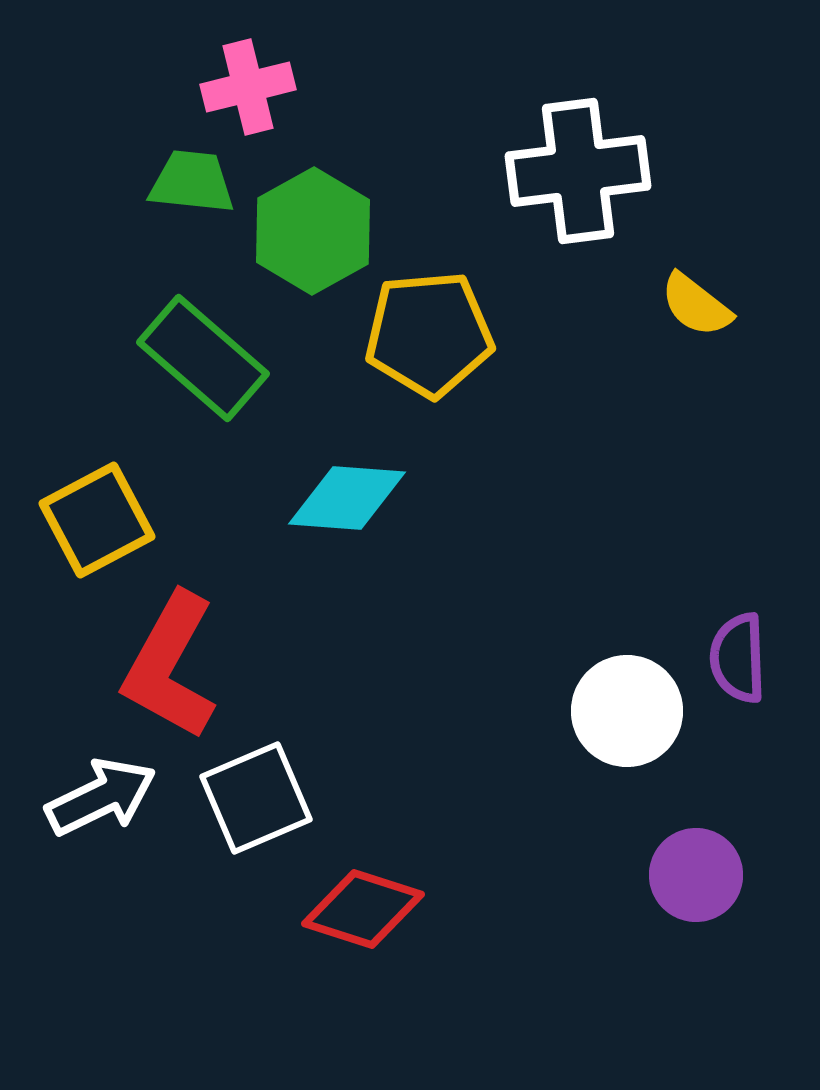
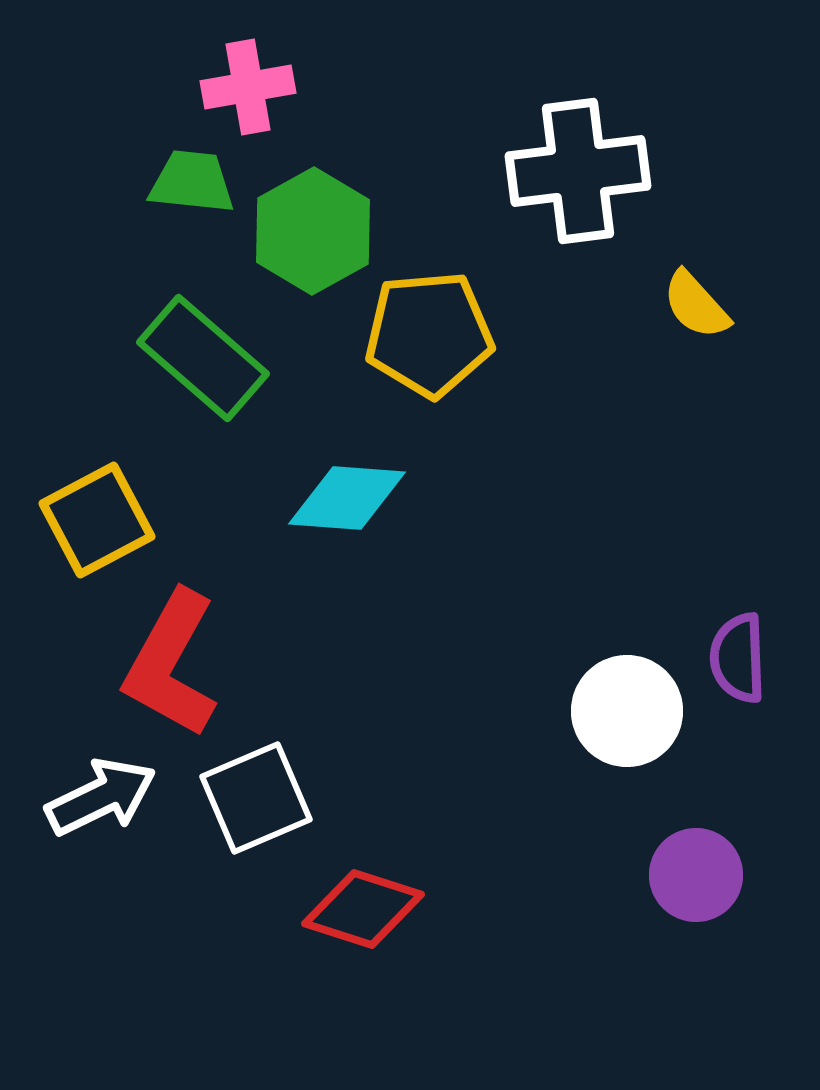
pink cross: rotated 4 degrees clockwise
yellow semicircle: rotated 10 degrees clockwise
red L-shape: moved 1 px right, 2 px up
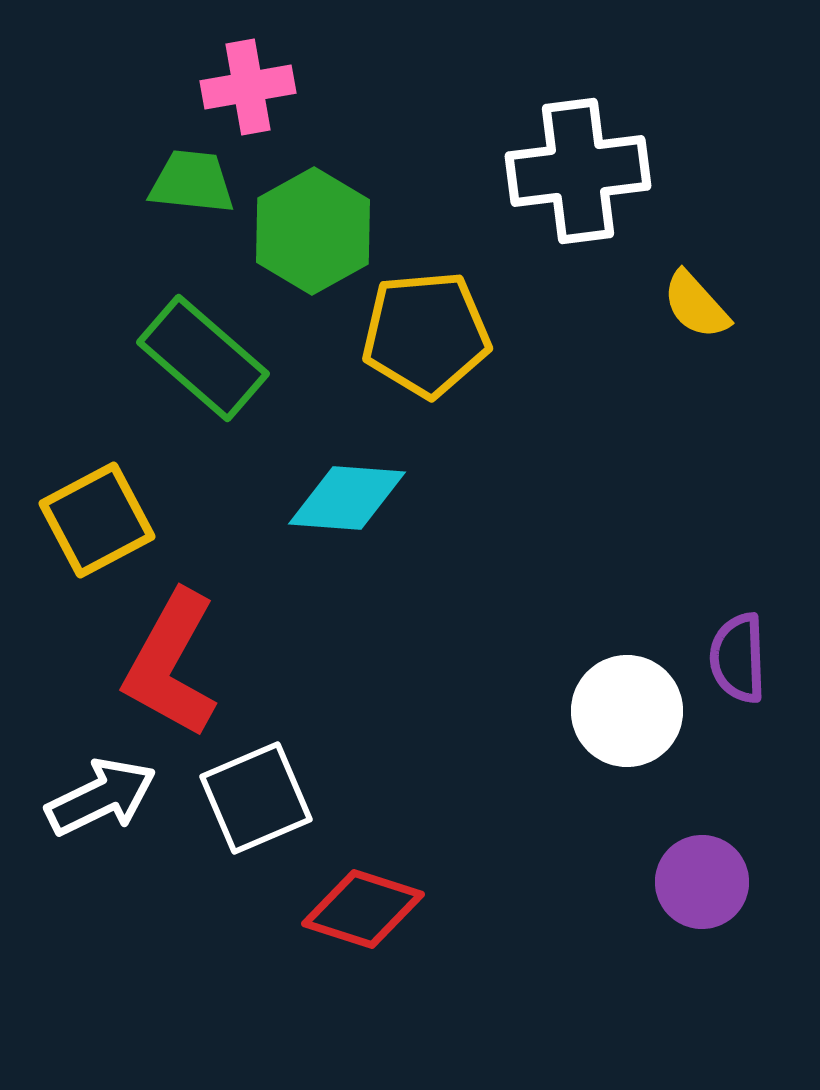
yellow pentagon: moved 3 px left
purple circle: moved 6 px right, 7 px down
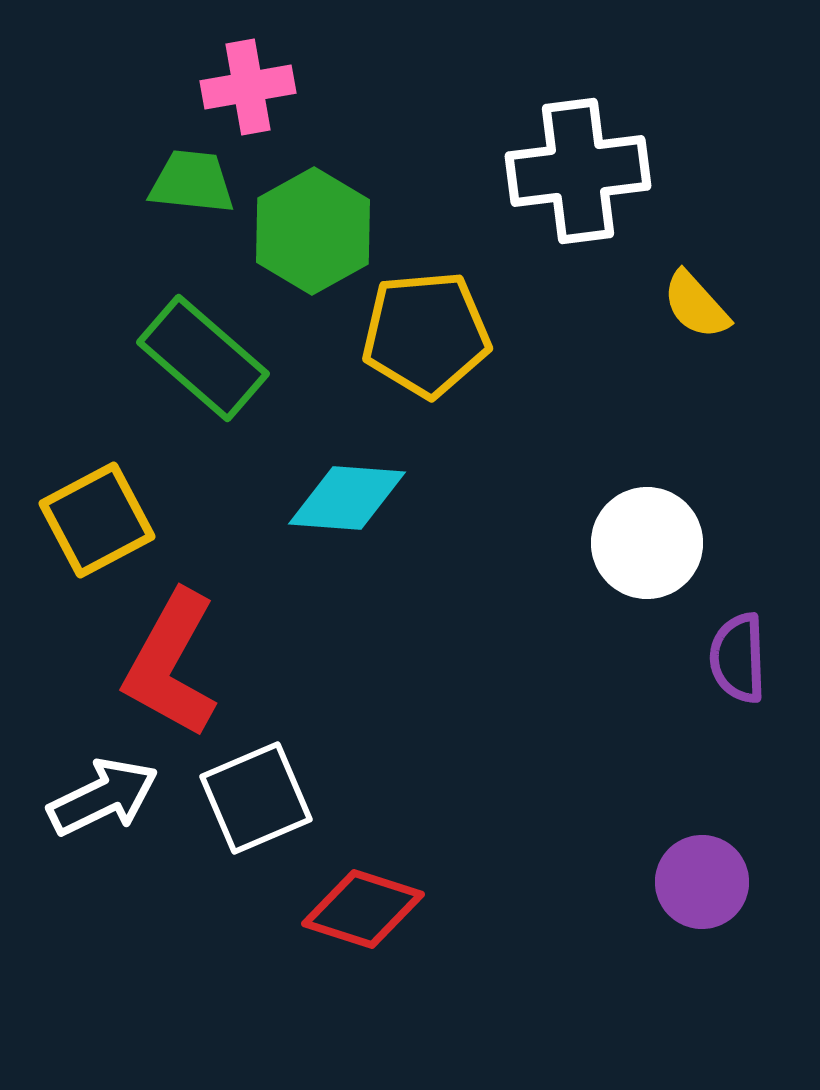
white circle: moved 20 px right, 168 px up
white arrow: moved 2 px right
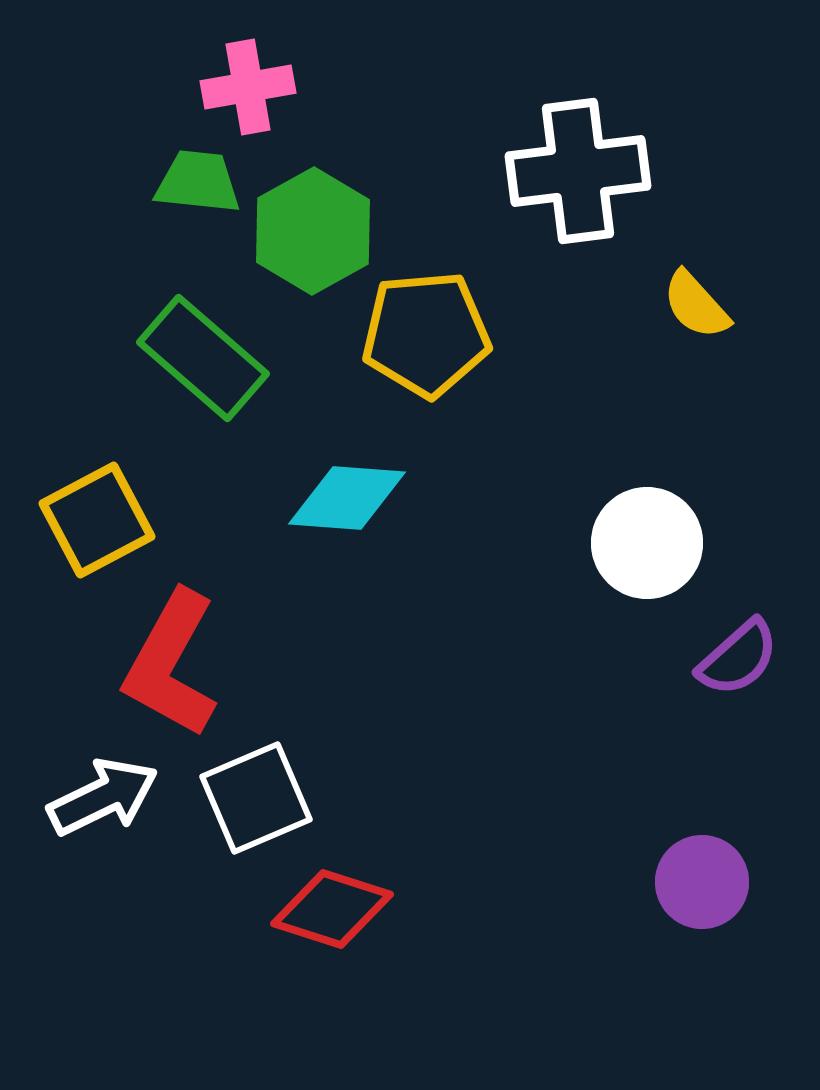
green trapezoid: moved 6 px right
purple semicircle: rotated 130 degrees counterclockwise
red diamond: moved 31 px left
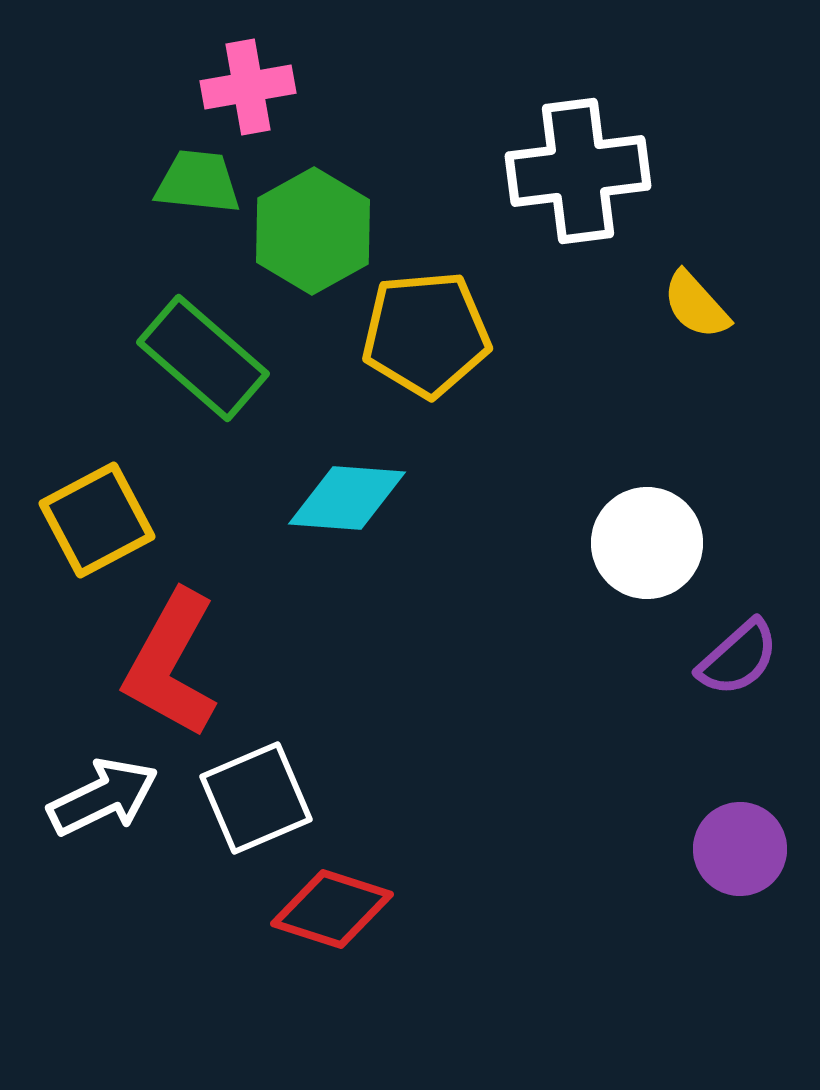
purple circle: moved 38 px right, 33 px up
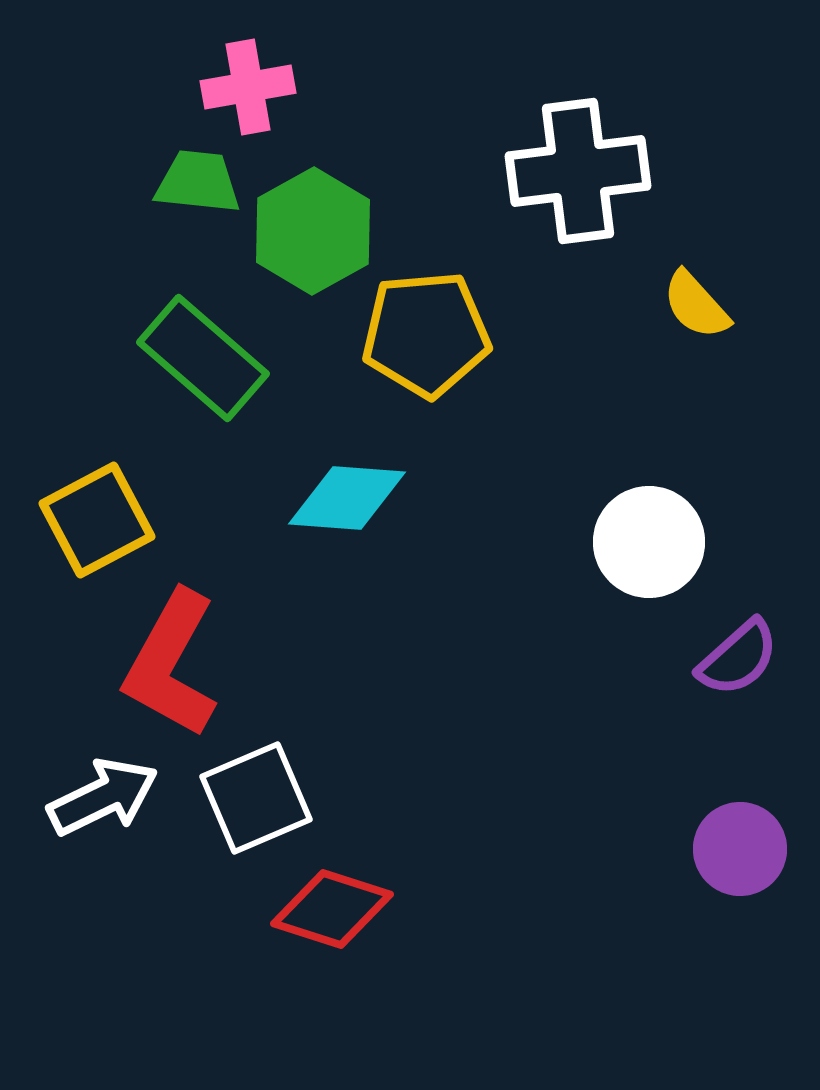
white circle: moved 2 px right, 1 px up
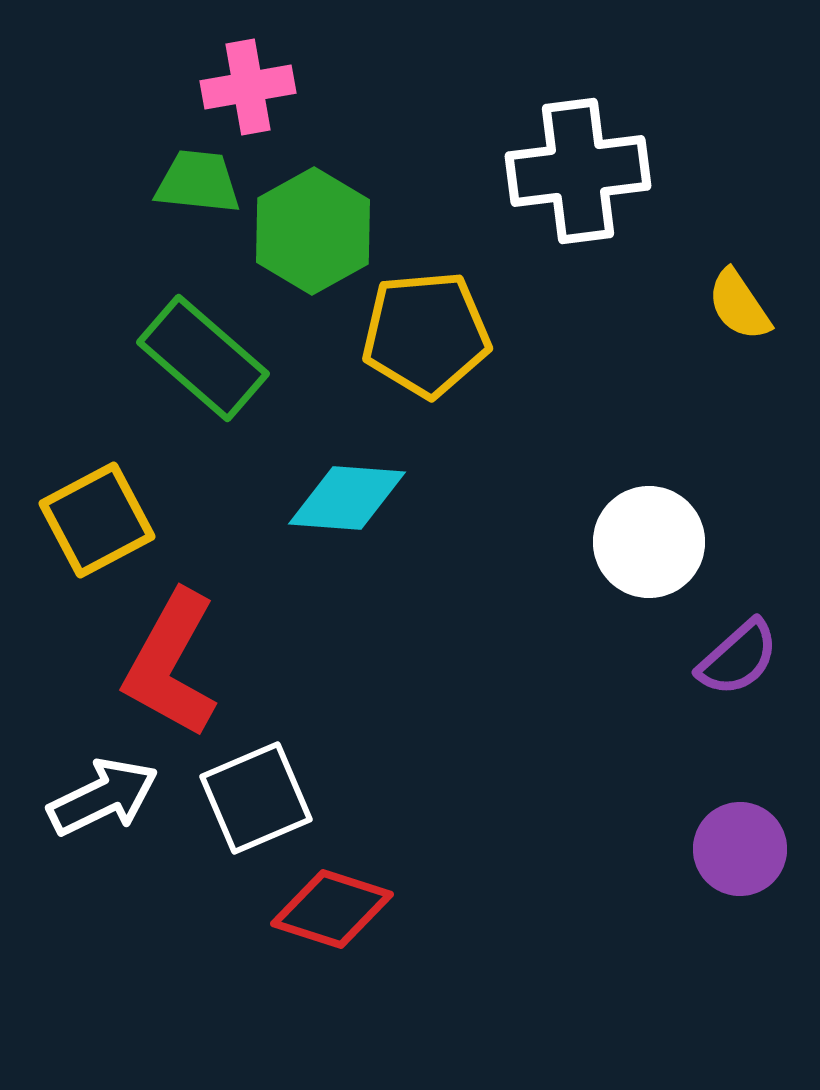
yellow semicircle: moved 43 px right; rotated 8 degrees clockwise
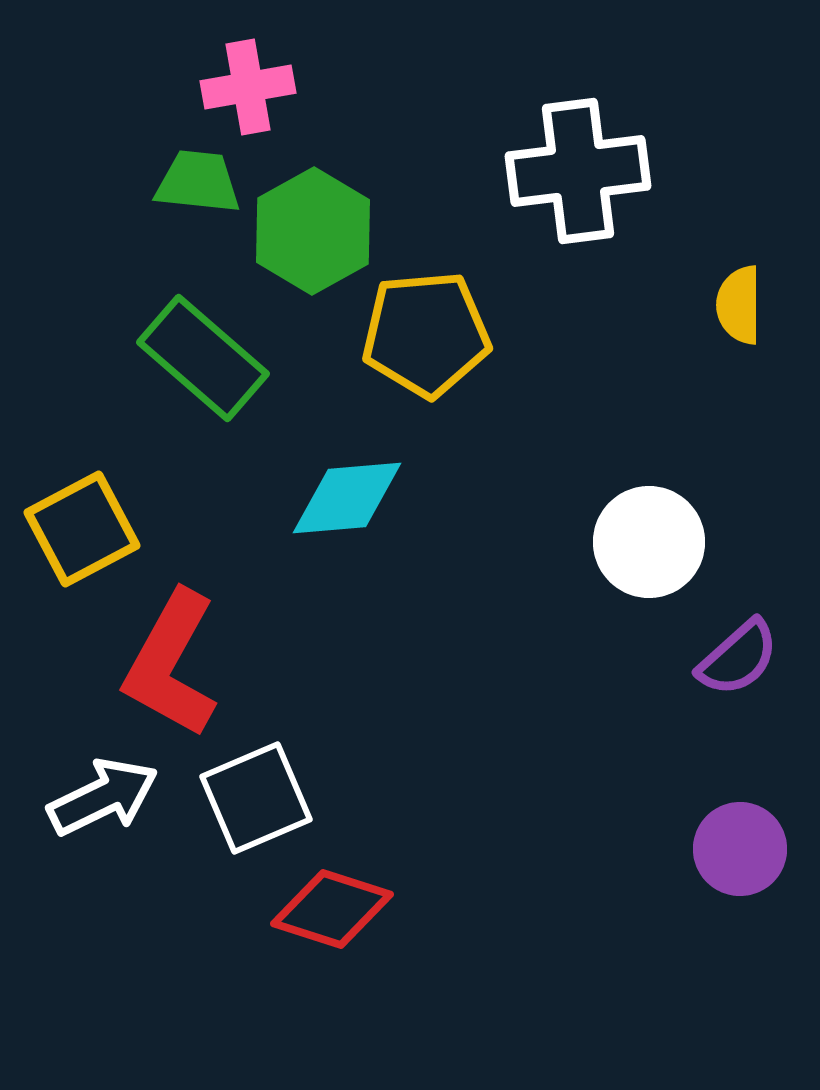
yellow semicircle: rotated 34 degrees clockwise
cyan diamond: rotated 9 degrees counterclockwise
yellow square: moved 15 px left, 9 px down
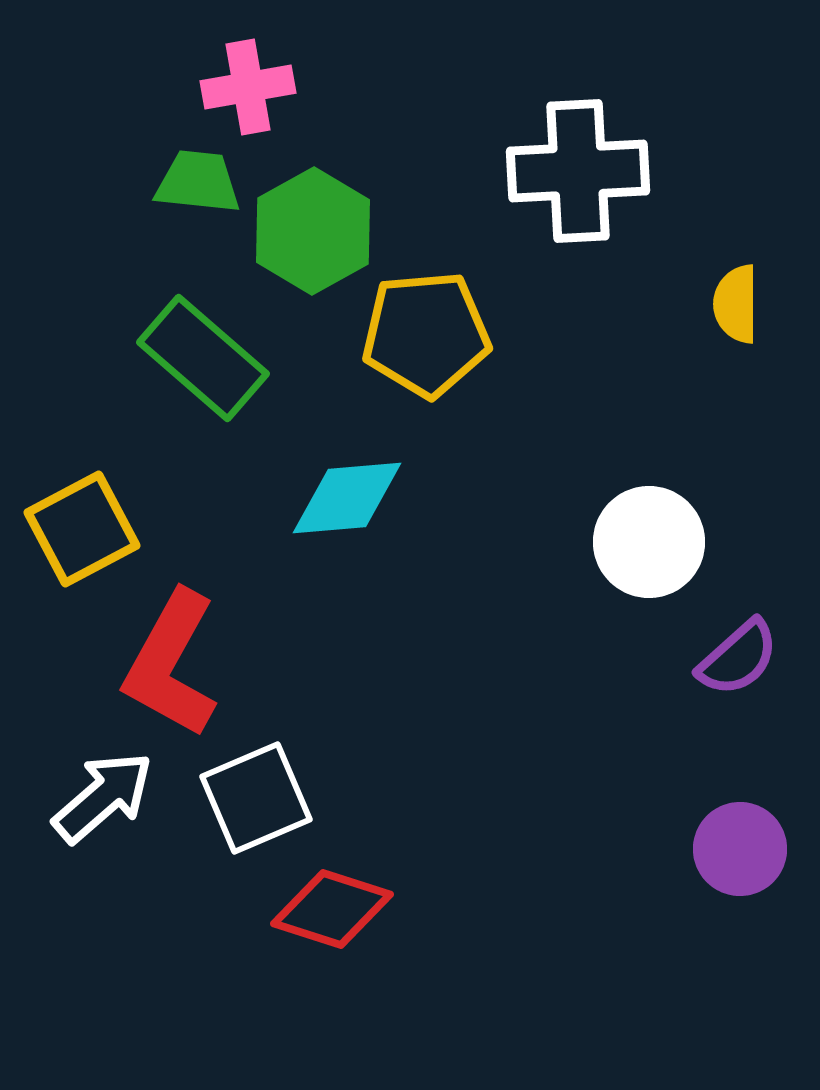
white cross: rotated 4 degrees clockwise
yellow semicircle: moved 3 px left, 1 px up
white arrow: rotated 15 degrees counterclockwise
